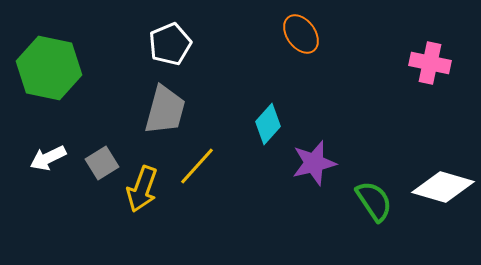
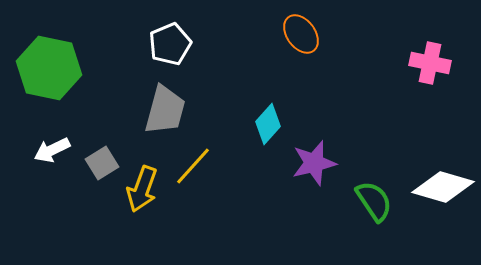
white arrow: moved 4 px right, 8 px up
yellow line: moved 4 px left
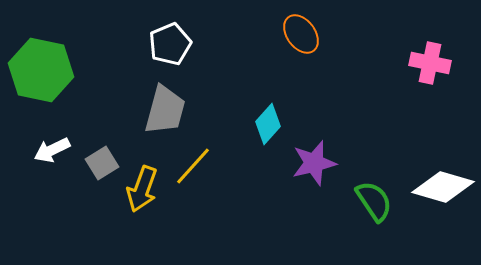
green hexagon: moved 8 px left, 2 px down
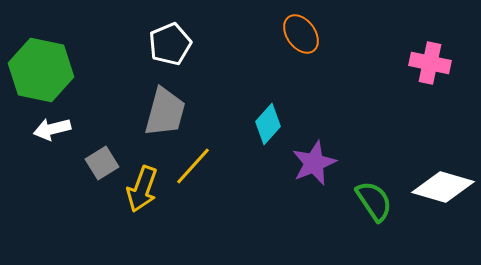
gray trapezoid: moved 2 px down
white arrow: moved 21 px up; rotated 12 degrees clockwise
purple star: rotated 9 degrees counterclockwise
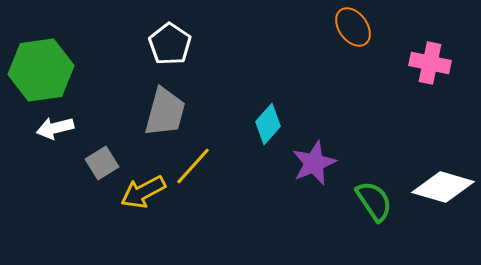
orange ellipse: moved 52 px right, 7 px up
white pentagon: rotated 15 degrees counterclockwise
green hexagon: rotated 20 degrees counterclockwise
white arrow: moved 3 px right, 1 px up
yellow arrow: moved 1 px right, 3 px down; rotated 42 degrees clockwise
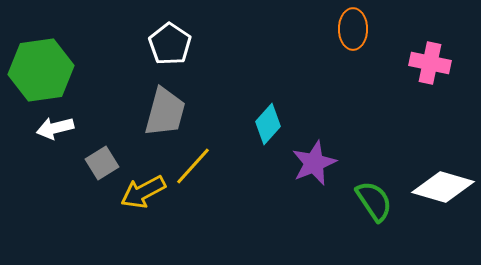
orange ellipse: moved 2 px down; rotated 36 degrees clockwise
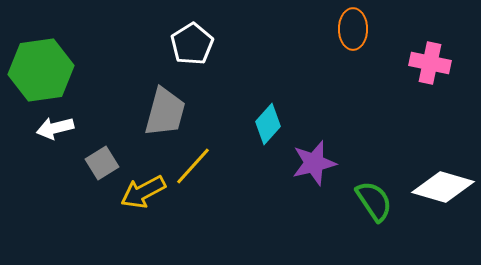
white pentagon: moved 22 px right; rotated 6 degrees clockwise
purple star: rotated 9 degrees clockwise
